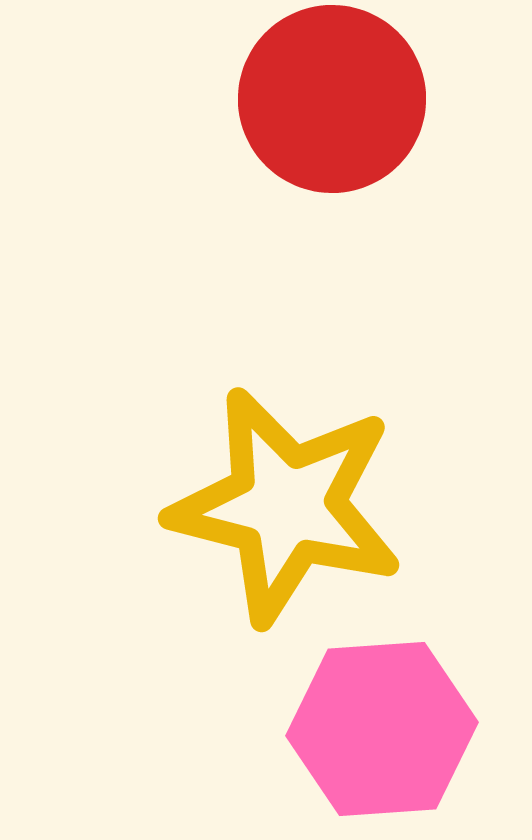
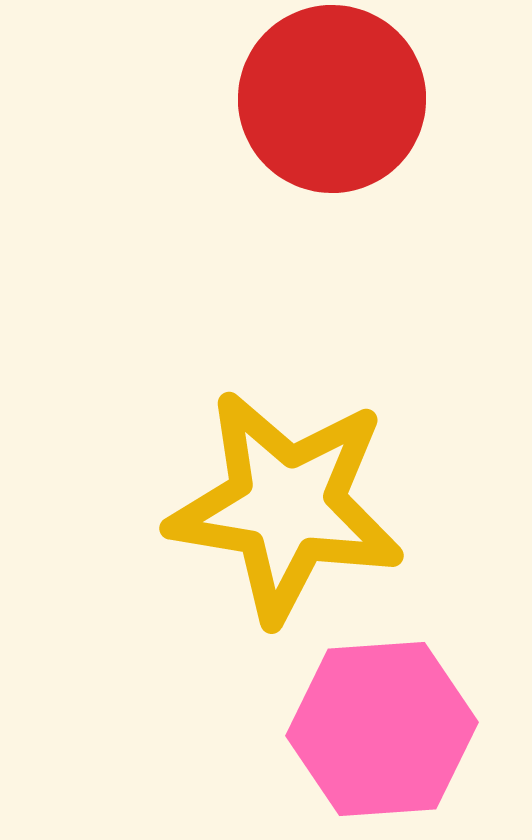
yellow star: rotated 5 degrees counterclockwise
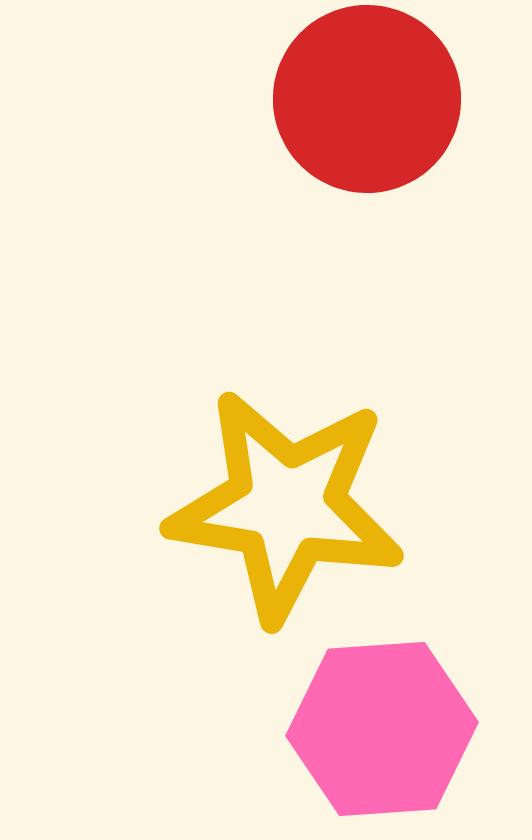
red circle: moved 35 px right
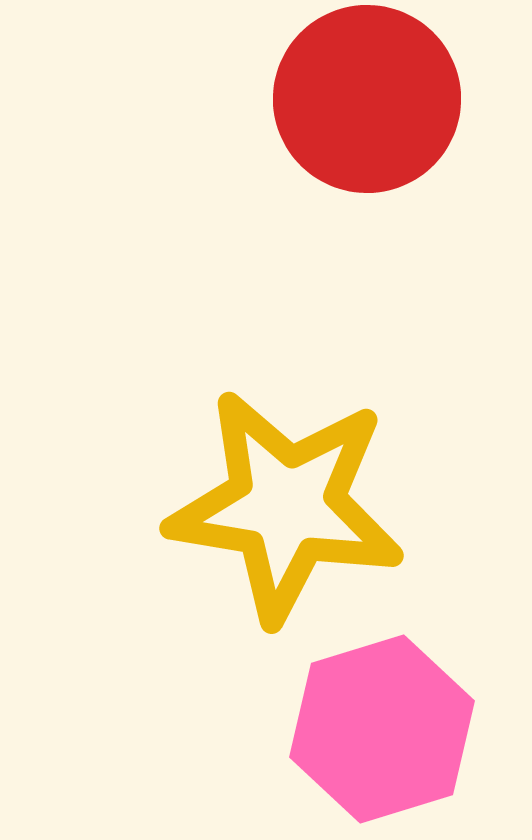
pink hexagon: rotated 13 degrees counterclockwise
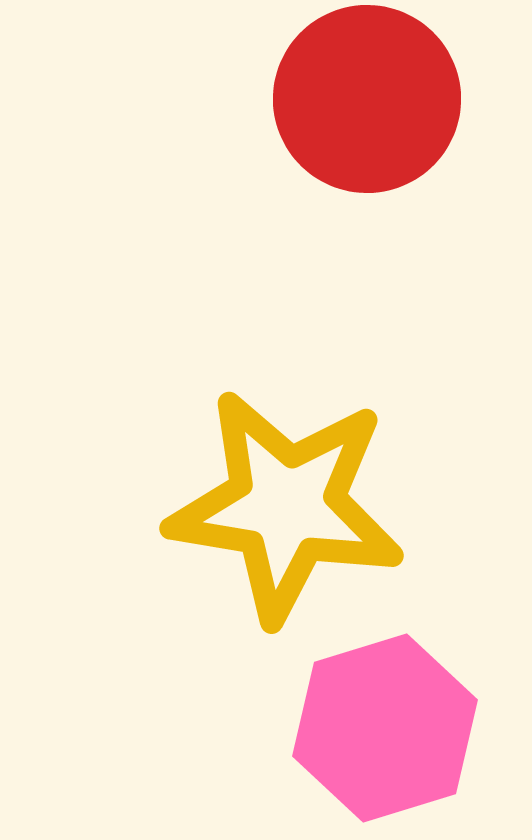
pink hexagon: moved 3 px right, 1 px up
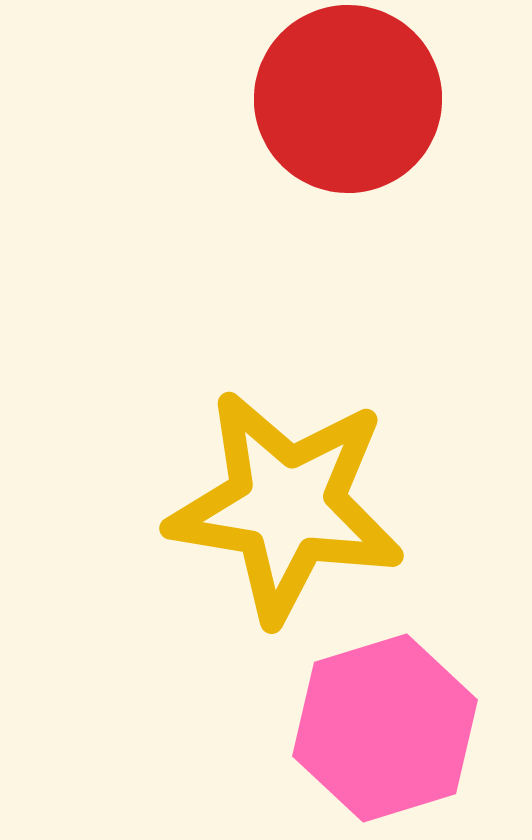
red circle: moved 19 px left
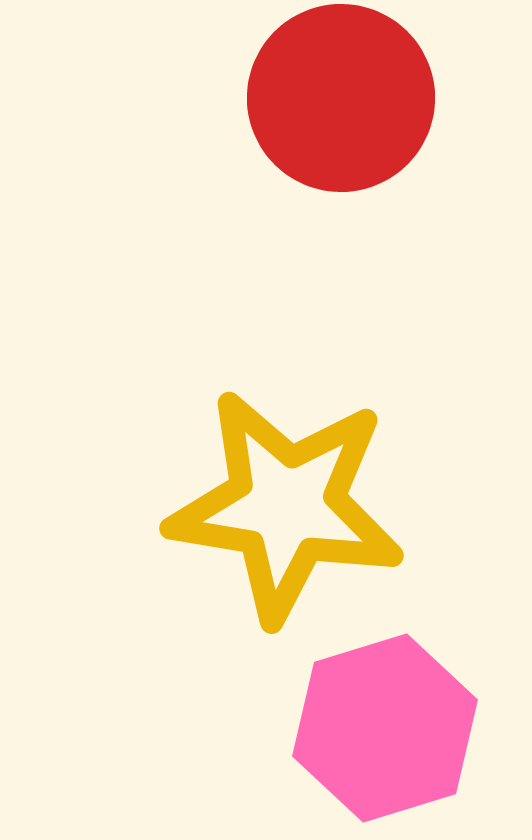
red circle: moved 7 px left, 1 px up
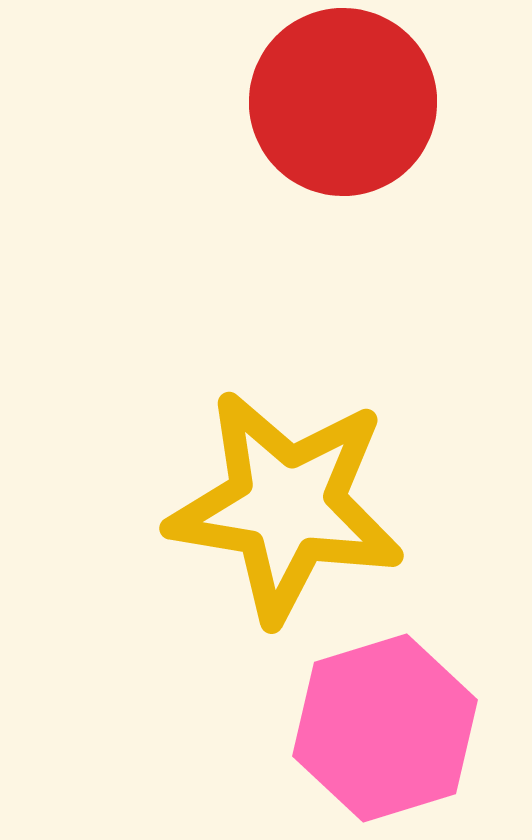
red circle: moved 2 px right, 4 px down
